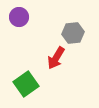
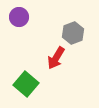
gray hexagon: rotated 15 degrees counterclockwise
green square: rotated 15 degrees counterclockwise
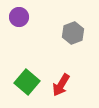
red arrow: moved 5 px right, 27 px down
green square: moved 1 px right, 2 px up
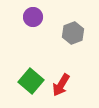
purple circle: moved 14 px right
green square: moved 4 px right, 1 px up
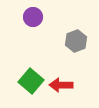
gray hexagon: moved 3 px right, 8 px down
red arrow: rotated 60 degrees clockwise
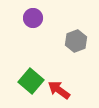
purple circle: moved 1 px down
red arrow: moved 2 px left, 5 px down; rotated 35 degrees clockwise
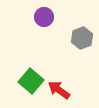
purple circle: moved 11 px right, 1 px up
gray hexagon: moved 6 px right, 3 px up
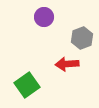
green square: moved 4 px left, 4 px down; rotated 15 degrees clockwise
red arrow: moved 8 px right, 26 px up; rotated 40 degrees counterclockwise
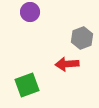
purple circle: moved 14 px left, 5 px up
green square: rotated 15 degrees clockwise
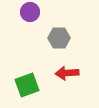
gray hexagon: moved 23 px left; rotated 20 degrees clockwise
red arrow: moved 9 px down
